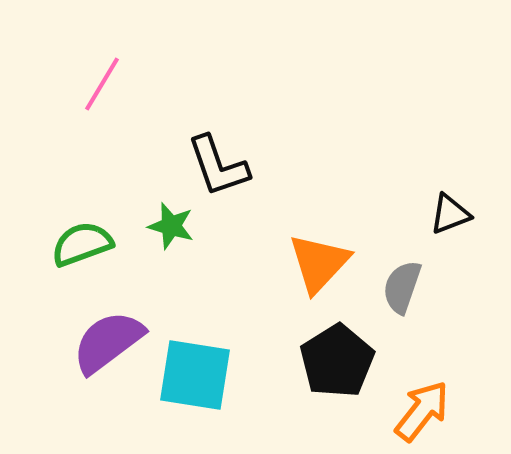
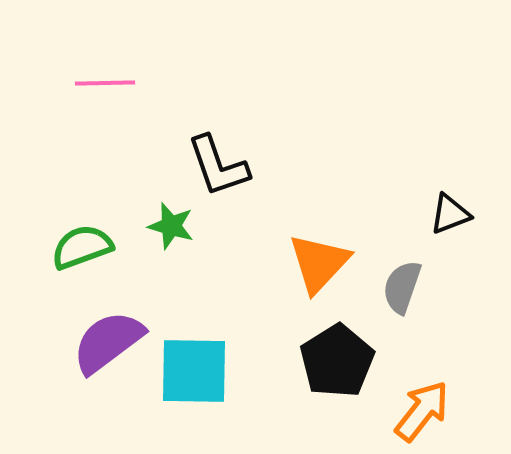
pink line: moved 3 px right, 1 px up; rotated 58 degrees clockwise
green semicircle: moved 3 px down
cyan square: moved 1 px left, 4 px up; rotated 8 degrees counterclockwise
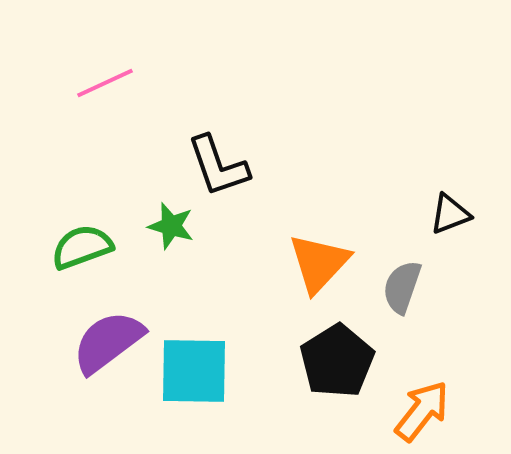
pink line: rotated 24 degrees counterclockwise
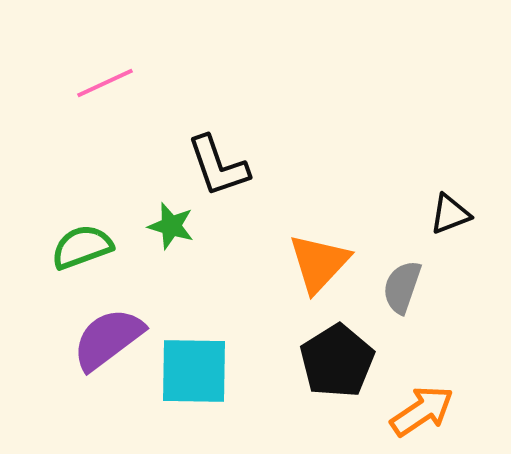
purple semicircle: moved 3 px up
orange arrow: rotated 18 degrees clockwise
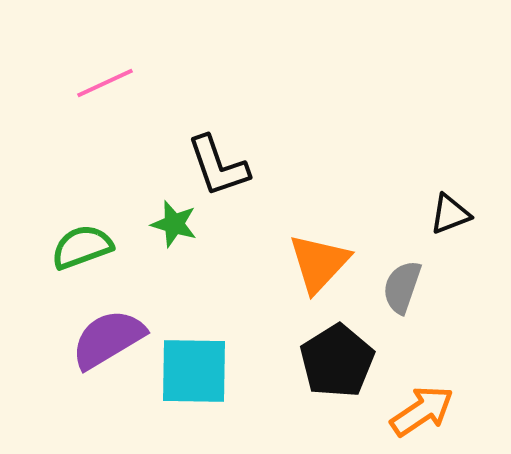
green star: moved 3 px right, 2 px up
purple semicircle: rotated 6 degrees clockwise
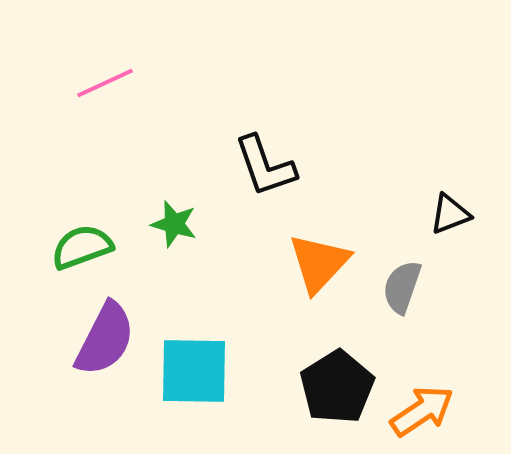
black L-shape: moved 47 px right
purple semicircle: moved 3 px left; rotated 148 degrees clockwise
black pentagon: moved 26 px down
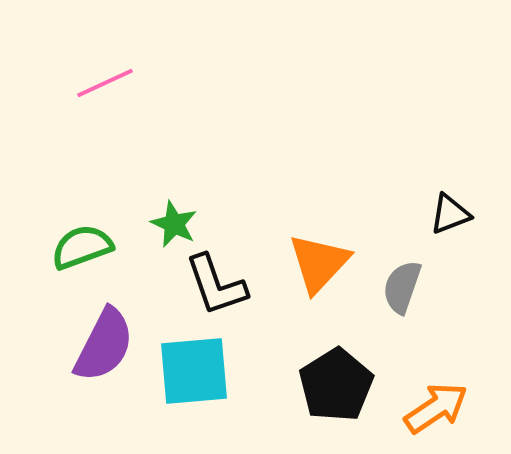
black L-shape: moved 49 px left, 119 px down
green star: rotated 9 degrees clockwise
purple semicircle: moved 1 px left, 6 px down
cyan square: rotated 6 degrees counterclockwise
black pentagon: moved 1 px left, 2 px up
orange arrow: moved 14 px right, 3 px up
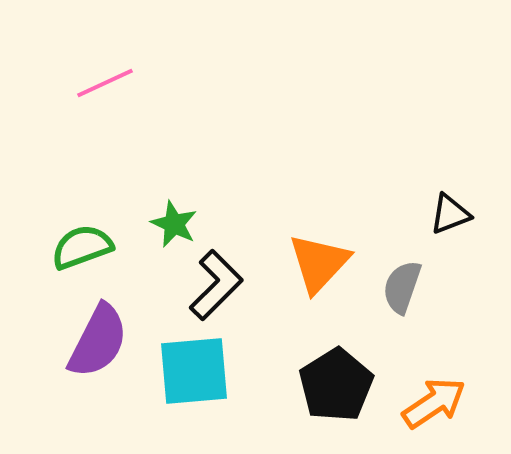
black L-shape: rotated 116 degrees counterclockwise
purple semicircle: moved 6 px left, 4 px up
orange arrow: moved 2 px left, 5 px up
